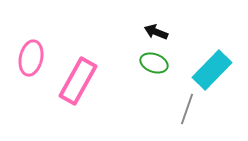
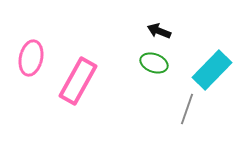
black arrow: moved 3 px right, 1 px up
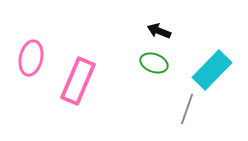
pink rectangle: rotated 6 degrees counterclockwise
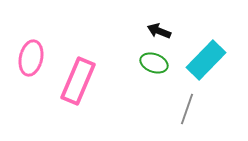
cyan rectangle: moved 6 px left, 10 px up
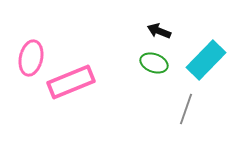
pink rectangle: moved 7 px left, 1 px down; rotated 45 degrees clockwise
gray line: moved 1 px left
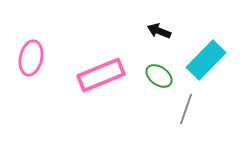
green ellipse: moved 5 px right, 13 px down; rotated 16 degrees clockwise
pink rectangle: moved 30 px right, 7 px up
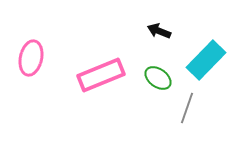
green ellipse: moved 1 px left, 2 px down
gray line: moved 1 px right, 1 px up
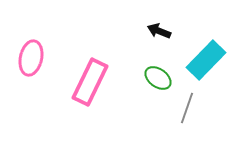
pink rectangle: moved 11 px left, 7 px down; rotated 42 degrees counterclockwise
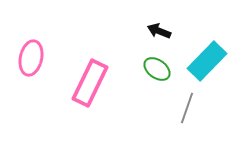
cyan rectangle: moved 1 px right, 1 px down
green ellipse: moved 1 px left, 9 px up
pink rectangle: moved 1 px down
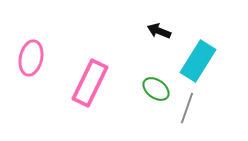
cyan rectangle: moved 9 px left; rotated 12 degrees counterclockwise
green ellipse: moved 1 px left, 20 px down
